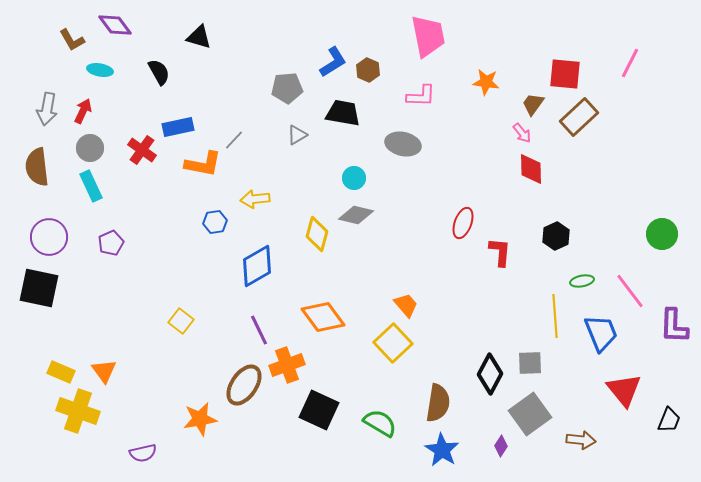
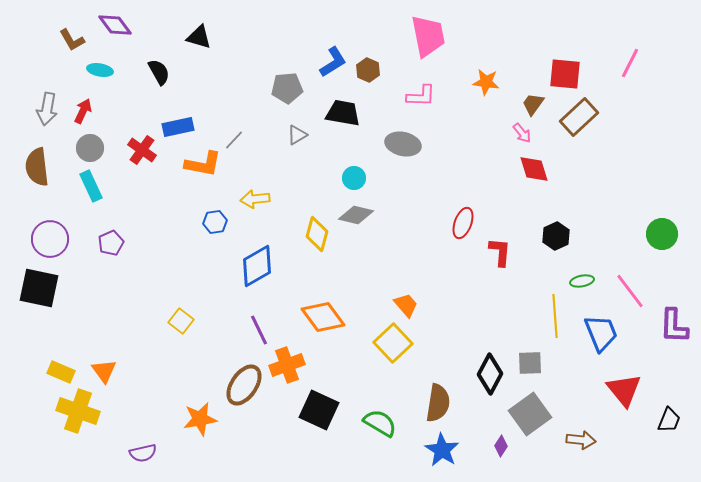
red diamond at (531, 169): moved 3 px right; rotated 16 degrees counterclockwise
purple circle at (49, 237): moved 1 px right, 2 px down
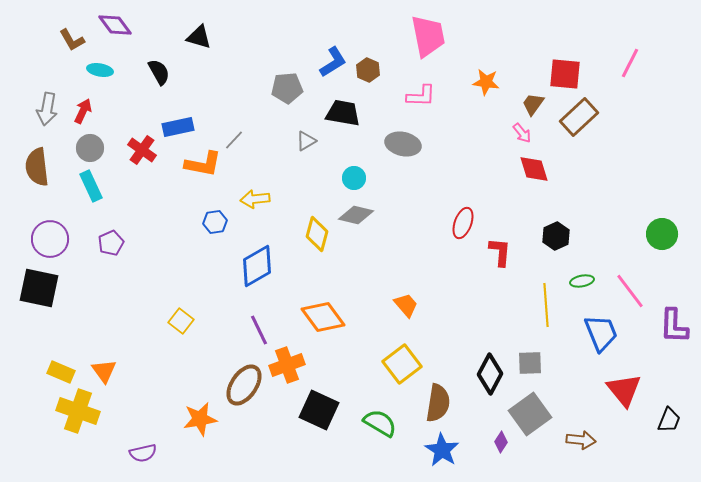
gray triangle at (297, 135): moved 9 px right, 6 px down
yellow line at (555, 316): moved 9 px left, 11 px up
yellow square at (393, 343): moved 9 px right, 21 px down; rotated 6 degrees clockwise
purple diamond at (501, 446): moved 4 px up
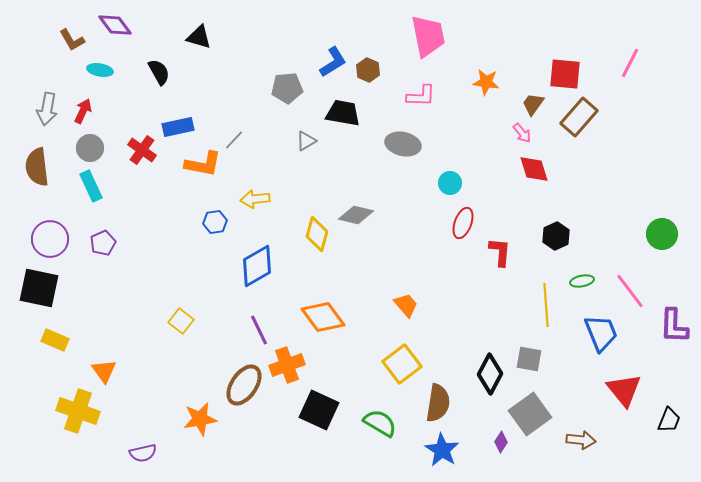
brown rectangle at (579, 117): rotated 6 degrees counterclockwise
cyan circle at (354, 178): moved 96 px right, 5 px down
purple pentagon at (111, 243): moved 8 px left
gray square at (530, 363): moved 1 px left, 4 px up; rotated 12 degrees clockwise
yellow rectangle at (61, 372): moved 6 px left, 32 px up
